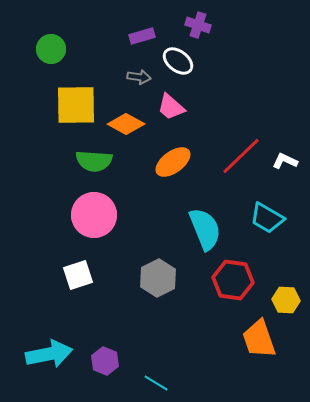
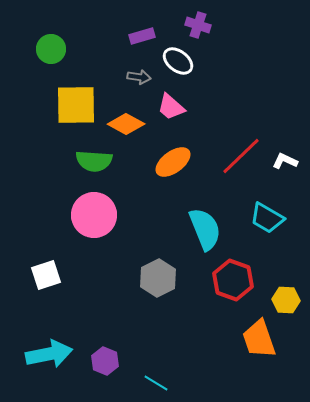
white square: moved 32 px left
red hexagon: rotated 12 degrees clockwise
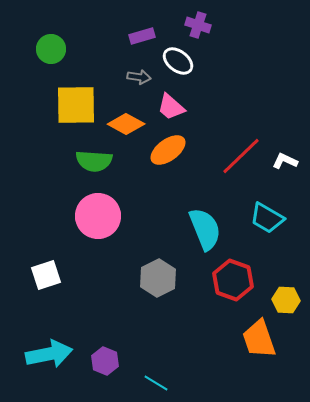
orange ellipse: moved 5 px left, 12 px up
pink circle: moved 4 px right, 1 px down
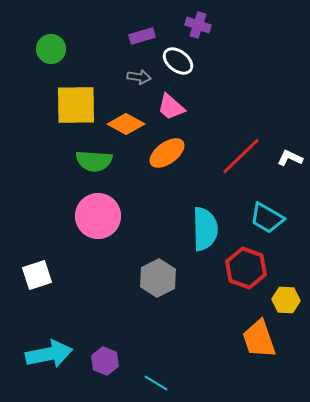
orange ellipse: moved 1 px left, 3 px down
white L-shape: moved 5 px right, 3 px up
cyan semicircle: rotated 21 degrees clockwise
white square: moved 9 px left
red hexagon: moved 13 px right, 12 px up
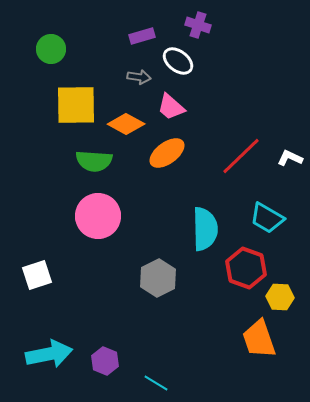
yellow hexagon: moved 6 px left, 3 px up
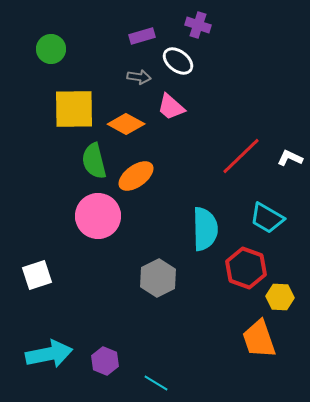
yellow square: moved 2 px left, 4 px down
orange ellipse: moved 31 px left, 23 px down
green semicircle: rotated 72 degrees clockwise
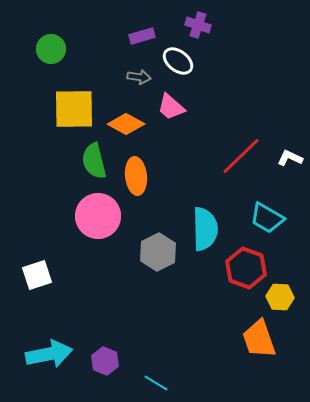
orange ellipse: rotated 60 degrees counterclockwise
gray hexagon: moved 26 px up
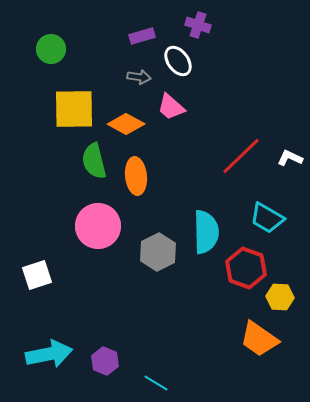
white ellipse: rotated 16 degrees clockwise
pink circle: moved 10 px down
cyan semicircle: moved 1 px right, 3 px down
orange trapezoid: rotated 36 degrees counterclockwise
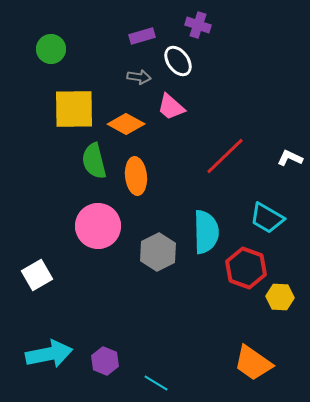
red line: moved 16 px left
white square: rotated 12 degrees counterclockwise
orange trapezoid: moved 6 px left, 24 px down
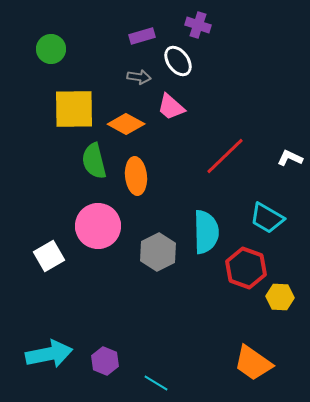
white square: moved 12 px right, 19 px up
